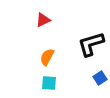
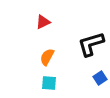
red triangle: moved 2 px down
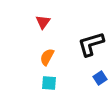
red triangle: rotated 28 degrees counterclockwise
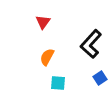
black L-shape: rotated 32 degrees counterclockwise
cyan square: moved 9 px right
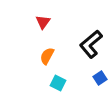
black L-shape: rotated 8 degrees clockwise
orange semicircle: moved 1 px up
cyan square: rotated 21 degrees clockwise
